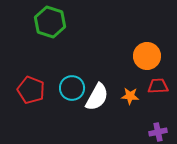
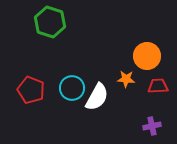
orange star: moved 4 px left, 17 px up
purple cross: moved 6 px left, 6 px up
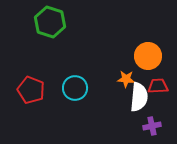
orange circle: moved 1 px right
cyan circle: moved 3 px right
white semicircle: moved 42 px right; rotated 24 degrees counterclockwise
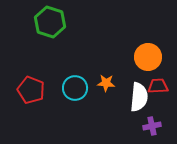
orange circle: moved 1 px down
orange star: moved 20 px left, 4 px down
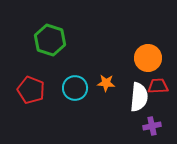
green hexagon: moved 18 px down
orange circle: moved 1 px down
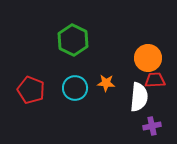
green hexagon: moved 23 px right; rotated 8 degrees clockwise
red trapezoid: moved 3 px left, 6 px up
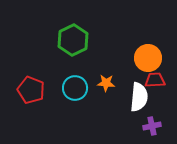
green hexagon: rotated 8 degrees clockwise
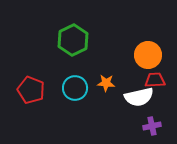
orange circle: moved 3 px up
white semicircle: rotated 72 degrees clockwise
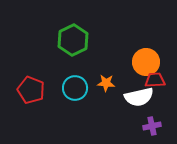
orange circle: moved 2 px left, 7 px down
